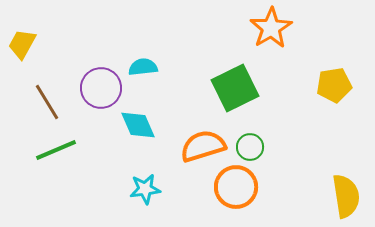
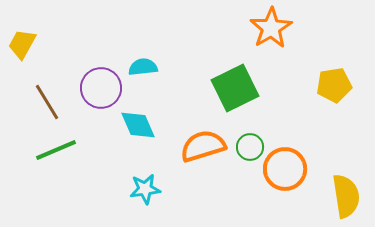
orange circle: moved 49 px right, 18 px up
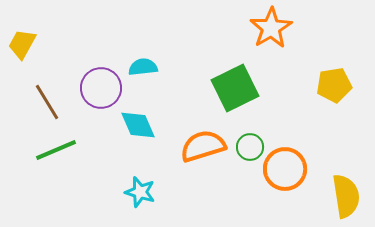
cyan star: moved 5 px left, 3 px down; rotated 24 degrees clockwise
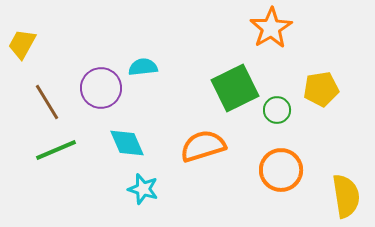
yellow pentagon: moved 13 px left, 4 px down
cyan diamond: moved 11 px left, 18 px down
green circle: moved 27 px right, 37 px up
orange circle: moved 4 px left, 1 px down
cyan star: moved 3 px right, 3 px up
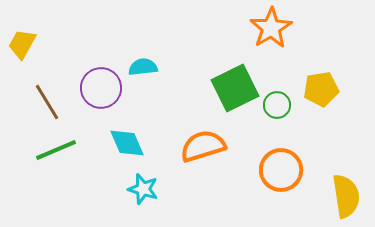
green circle: moved 5 px up
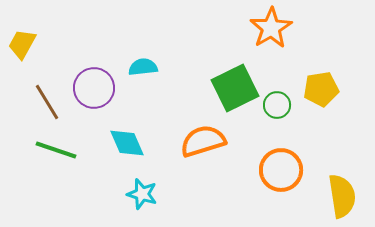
purple circle: moved 7 px left
orange semicircle: moved 5 px up
green line: rotated 42 degrees clockwise
cyan star: moved 1 px left, 5 px down
yellow semicircle: moved 4 px left
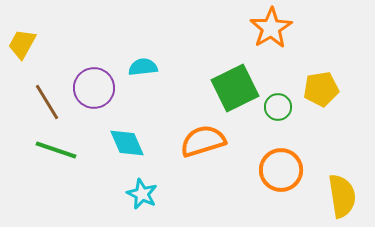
green circle: moved 1 px right, 2 px down
cyan star: rotated 8 degrees clockwise
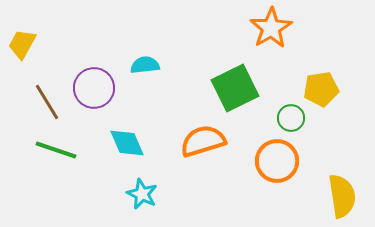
cyan semicircle: moved 2 px right, 2 px up
green circle: moved 13 px right, 11 px down
orange circle: moved 4 px left, 9 px up
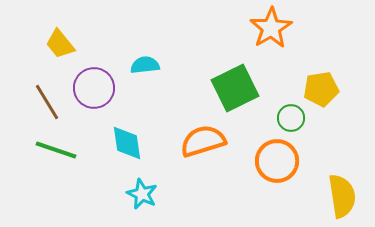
yellow trapezoid: moved 38 px right; rotated 68 degrees counterclockwise
cyan diamond: rotated 15 degrees clockwise
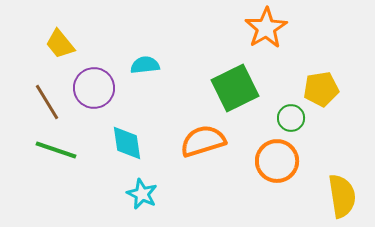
orange star: moved 5 px left
